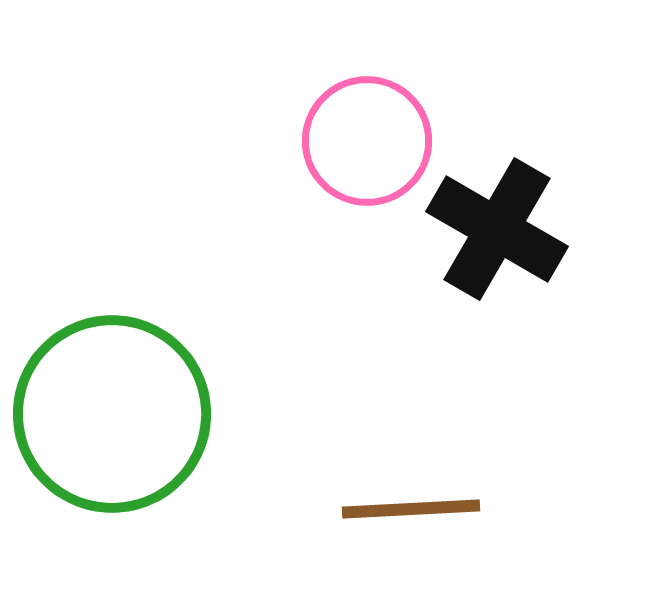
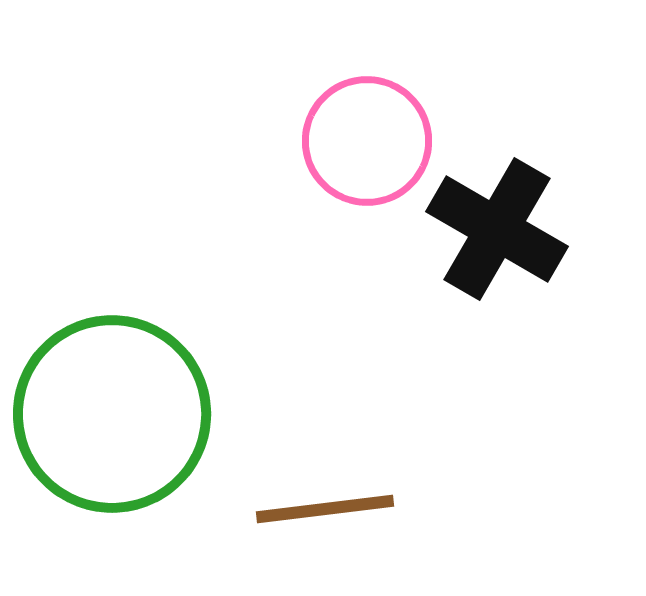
brown line: moved 86 px left; rotated 4 degrees counterclockwise
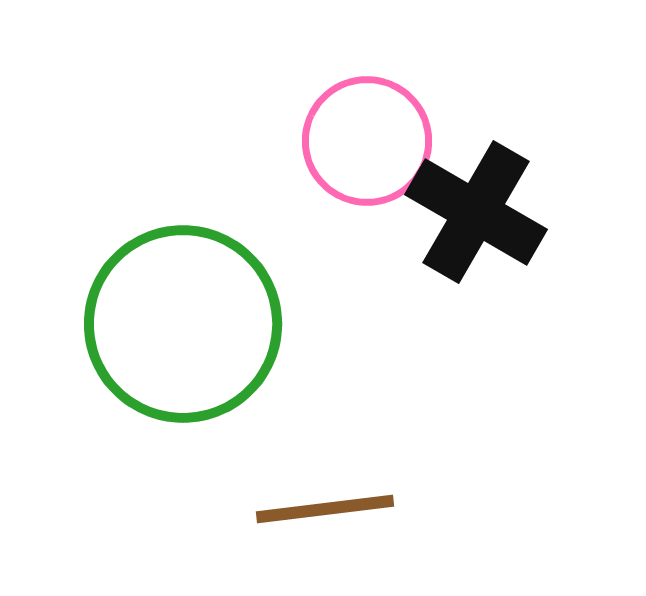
black cross: moved 21 px left, 17 px up
green circle: moved 71 px right, 90 px up
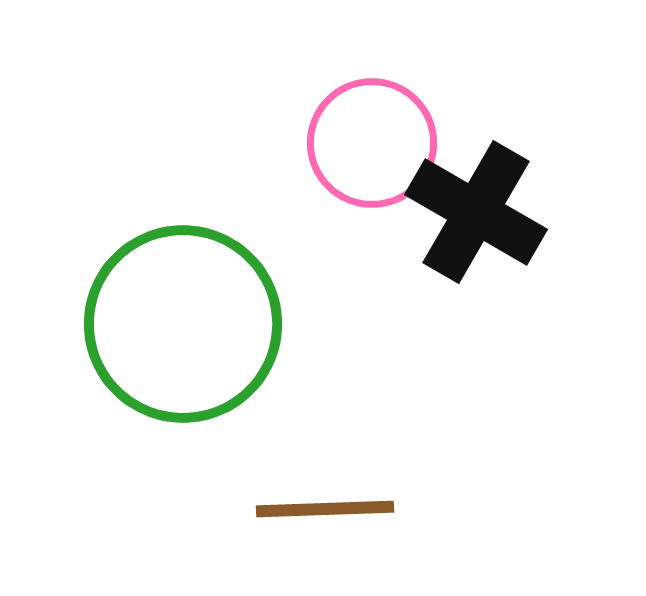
pink circle: moved 5 px right, 2 px down
brown line: rotated 5 degrees clockwise
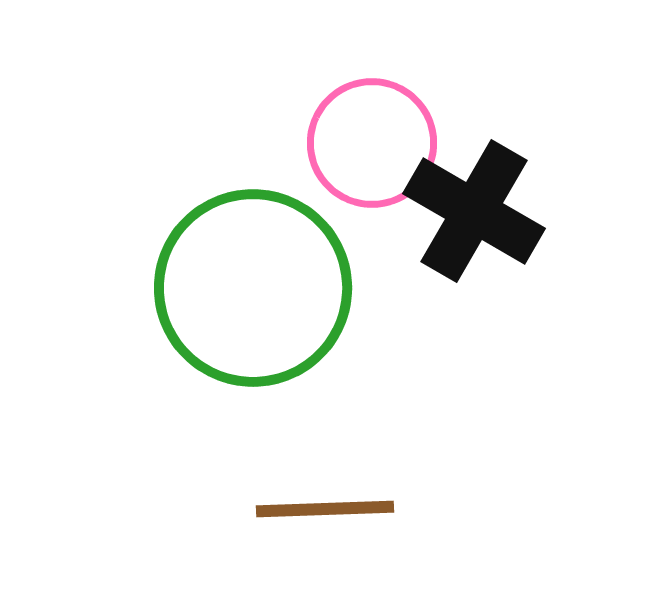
black cross: moved 2 px left, 1 px up
green circle: moved 70 px right, 36 px up
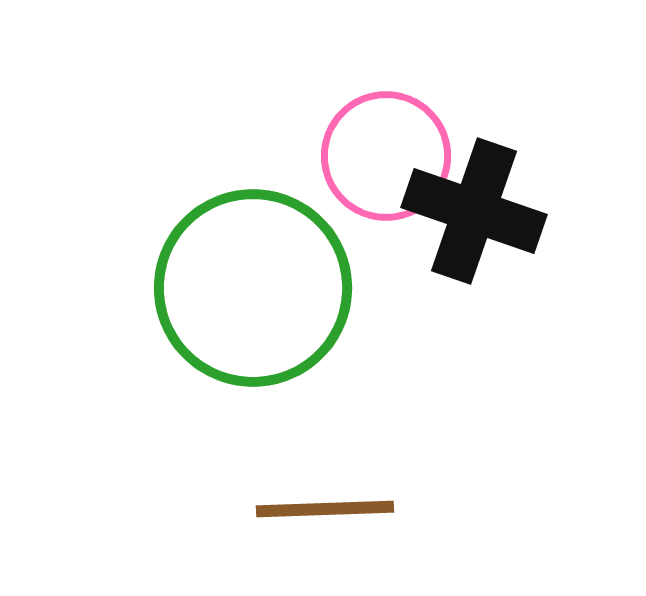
pink circle: moved 14 px right, 13 px down
black cross: rotated 11 degrees counterclockwise
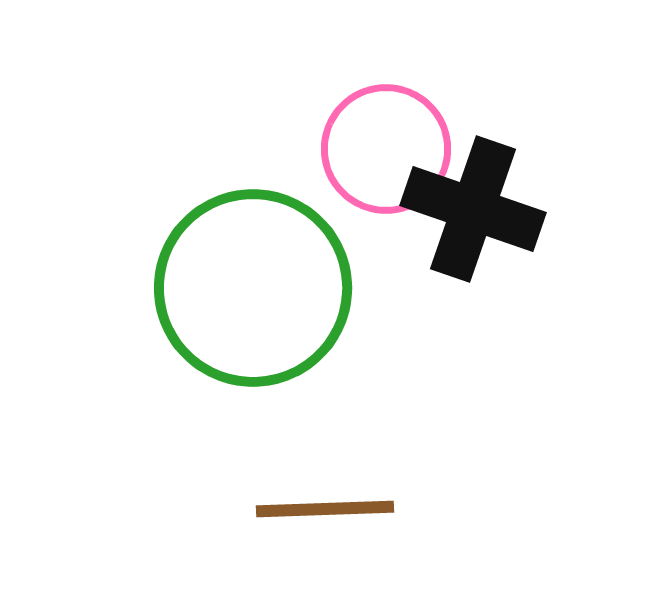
pink circle: moved 7 px up
black cross: moved 1 px left, 2 px up
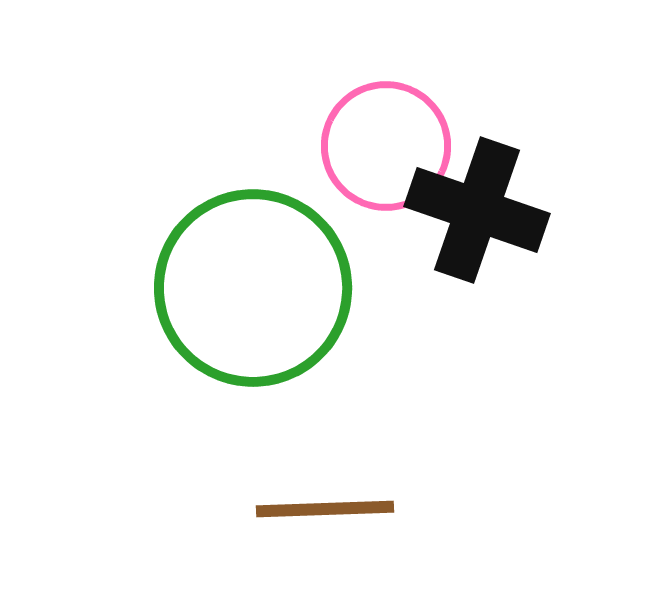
pink circle: moved 3 px up
black cross: moved 4 px right, 1 px down
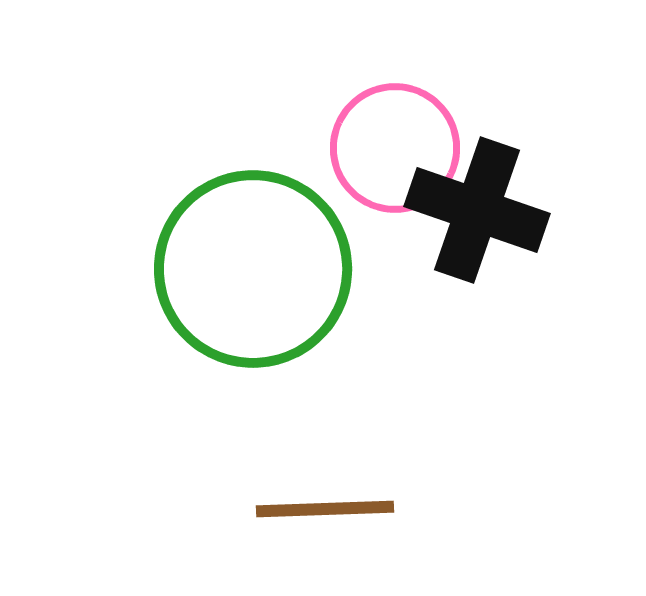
pink circle: moved 9 px right, 2 px down
green circle: moved 19 px up
